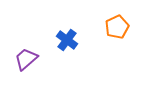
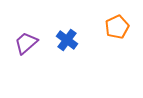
purple trapezoid: moved 16 px up
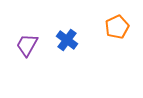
purple trapezoid: moved 1 px right, 2 px down; rotated 20 degrees counterclockwise
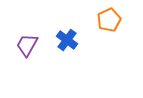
orange pentagon: moved 8 px left, 7 px up
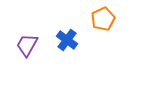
orange pentagon: moved 6 px left, 1 px up
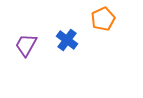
purple trapezoid: moved 1 px left
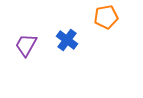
orange pentagon: moved 3 px right, 2 px up; rotated 15 degrees clockwise
